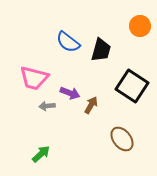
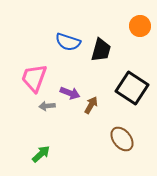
blue semicircle: rotated 20 degrees counterclockwise
pink trapezoid: rotated 96 degrees clockwise
black square: moved 2 px down
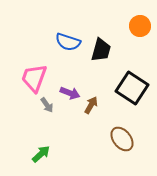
gray arrow: moved 1 px up; rotated 119 degrees counterclockwise
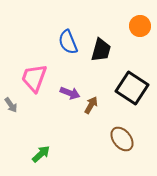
blue semicircle: rotated 50 degrees clockwise
gray arrow: moved 36 px left
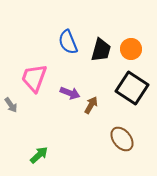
orange circle: moved 9 px left, 23 px down
green arrow: moved 2 px left, 1 px down
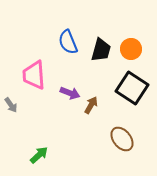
pink trapezoid: moved 3 px up; rotated 24 degrees counterclockwise
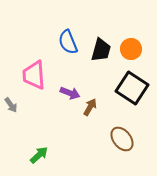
brown arrow: moved 1 px left, 2 px down
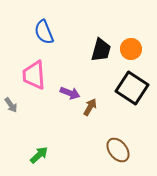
blue semicircle: moved 24 px left, 10 px up
brown ellipse: moved 4 px left, 11 px down
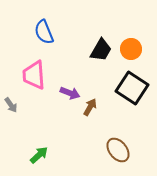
black trapezoid: rotated 15 degrees clockwise
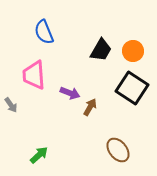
orange circle: moved 2 px right, 2 px down
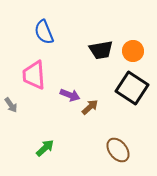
black trapezoid: rotated 50 degrees clockwise
purple arrow: moved 2 px down
brown arrow: rotated 18 degrees clockwise
green arrow: moved 6 px right, 7 px up
